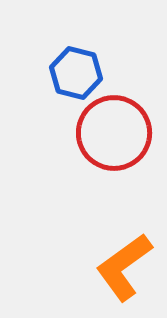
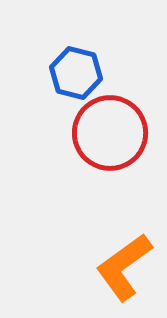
red circle: moved 4 px left
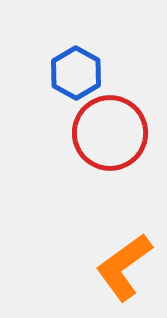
blue hexagon: rotated 15 degrees clockwise
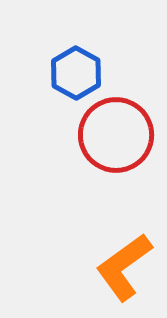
red circle: moved 6 px right, 2 px down
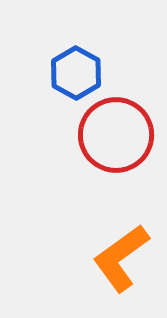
orange L-shape: moved 3 px left, 9 px up
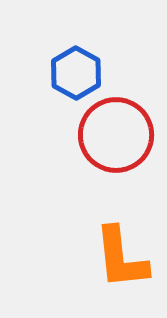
orange L-shape: rotated 60 degrees counterclockwise
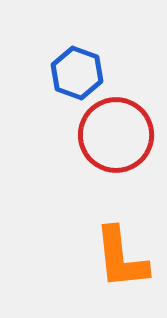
blue hexagon: moved 1 px right; rotated 9 degrees counterclockwise
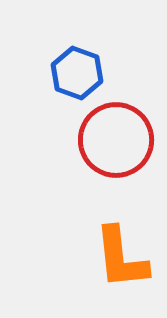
red circle: moved 5 px down
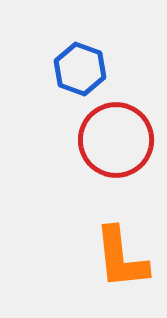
blue hexagon: moved 3 px right, 4 px up
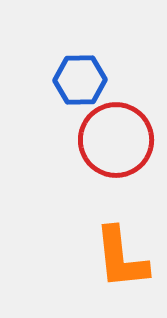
blue hexagon: moved 11 px down; rotated 21 degrees counterclockwise
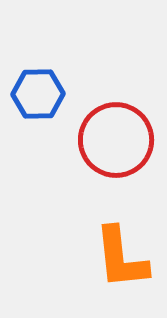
blue hexagon: moved 42 px left, 14 px down
